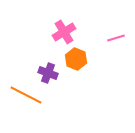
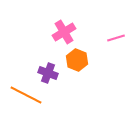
orange hexagon: moved 1 px right, 1 px down
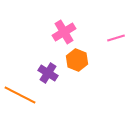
purple cross: rotated 12 degrees clockwise
orange line: moved 6 px left
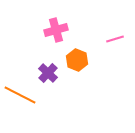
pink cross: moved 8 px left, 2 px up; rotated 15 degrees clockwise
pink line: moved 1 px left, 1 px down
purple cross: rotated 12 degrees clockwise
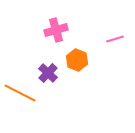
orange line: moved 2 px up
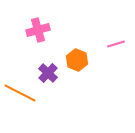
pink cross: moved 18 px left
pink line: moved 1 px right, 5 px down
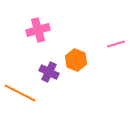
orange hexagon: moved 1 px left
purple cross: moved 1 px right, 1 px up; rotated 18 degrees counterclockwise
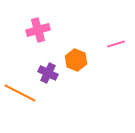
purple cross: moved 1 px left, 1 px down
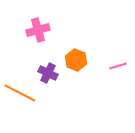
pink line: moved 2 px right, 22 px down
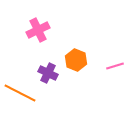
pink cross: rotated 10 degrees counterclockwise
pink line: moved 3 px left
